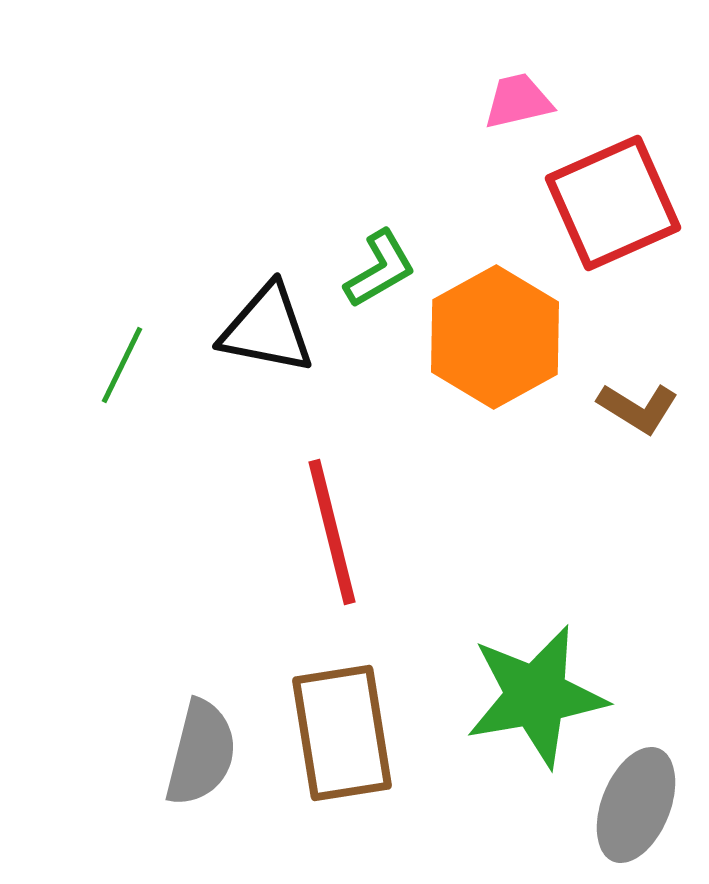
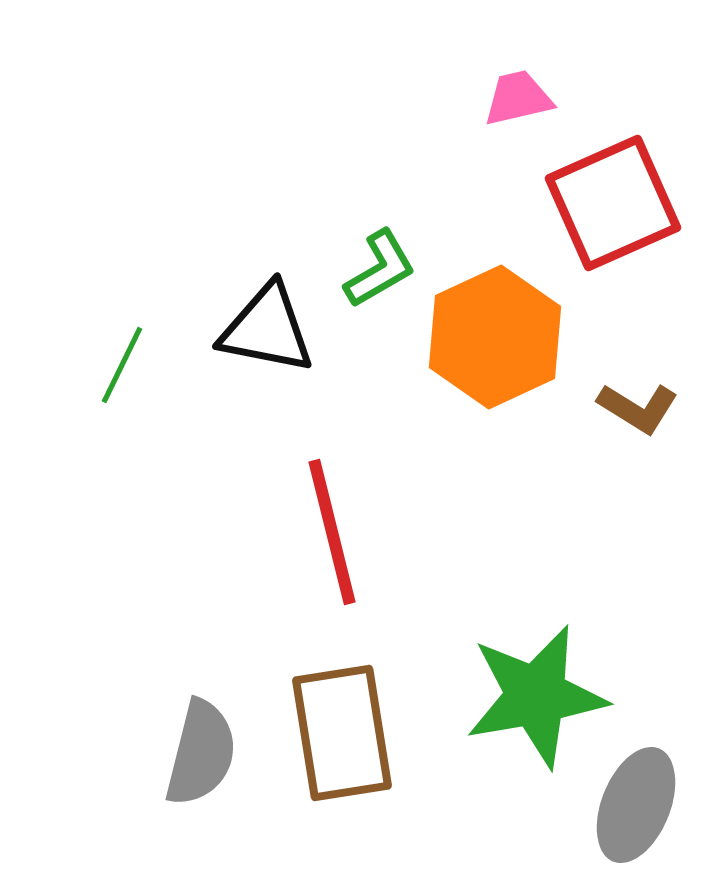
pink trapezoid: moved 3 px up
orange hexagon: rotated 4 degrees clockwise
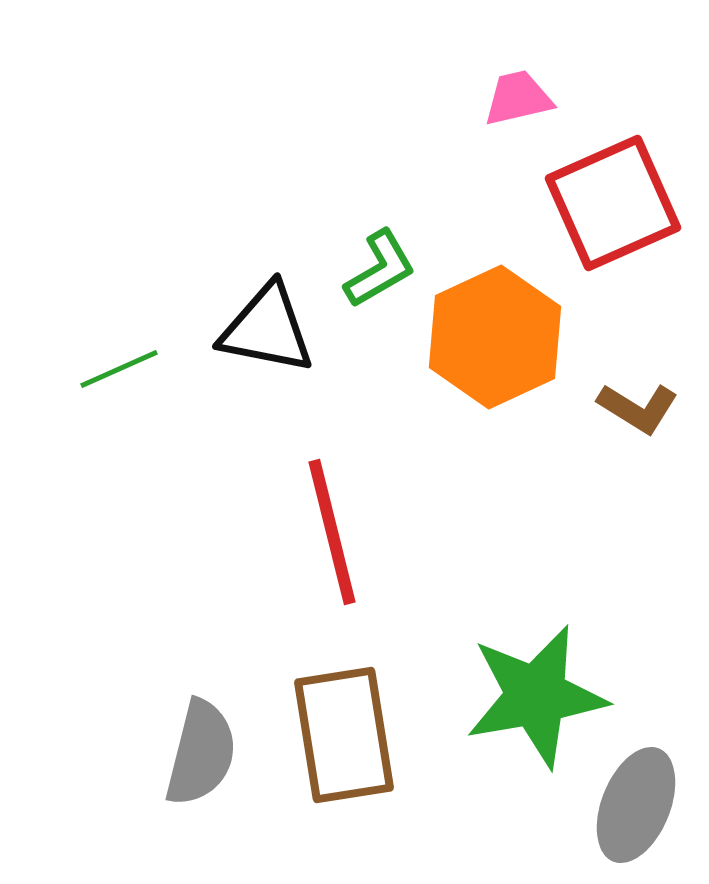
green line: moved 3 px left, 4 px down; rotated 40 degrees clockwise
brown rectangle: moved 2 px right, 2 px down
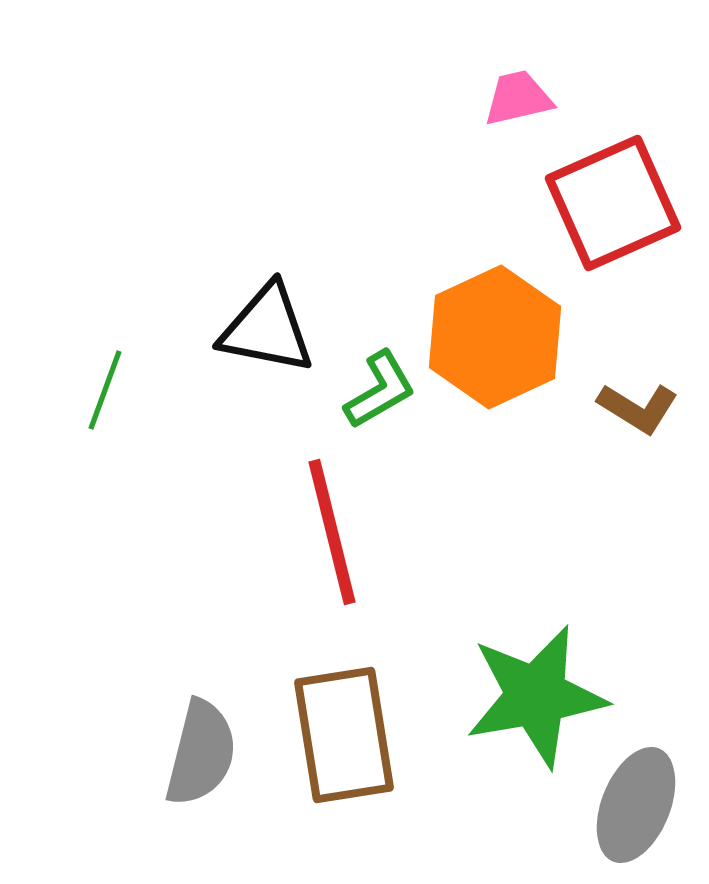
green L-shape: moved 121 px down
green line: moved 14 px left, 21 px down; rotated 46 degrees counterclockwise
